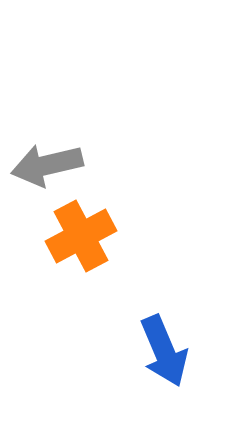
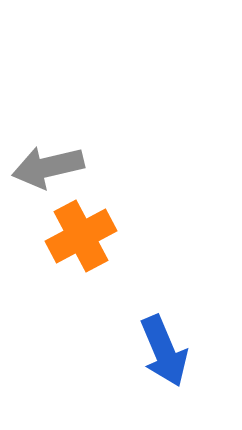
gray arrow: moved 1 px right, 2 px down
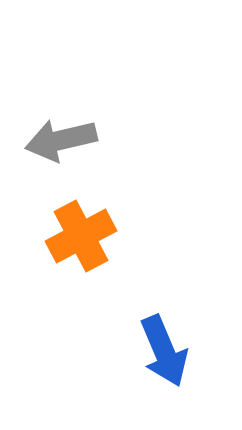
gray arrow: moved 13 px right, 27 px up
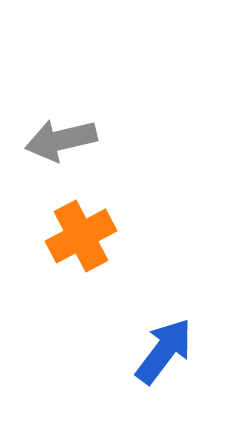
blue arrow: rotated 120 degrees counterclockwise
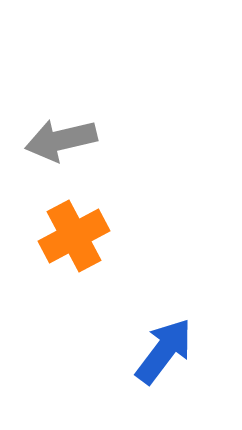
orange cross: moved 7 px left
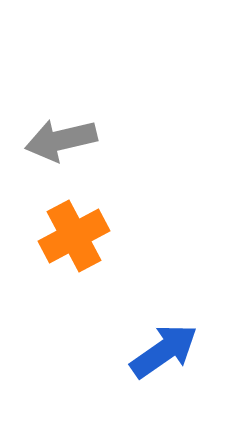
blue arrow: rotated 18 degrees clockwise
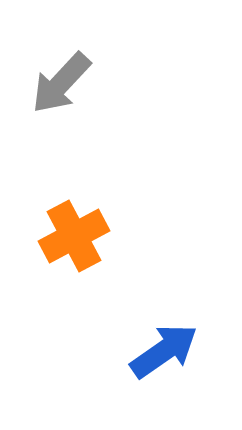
gray arrow: moved 57 px up; rotated 34 degrees counterclockwise
